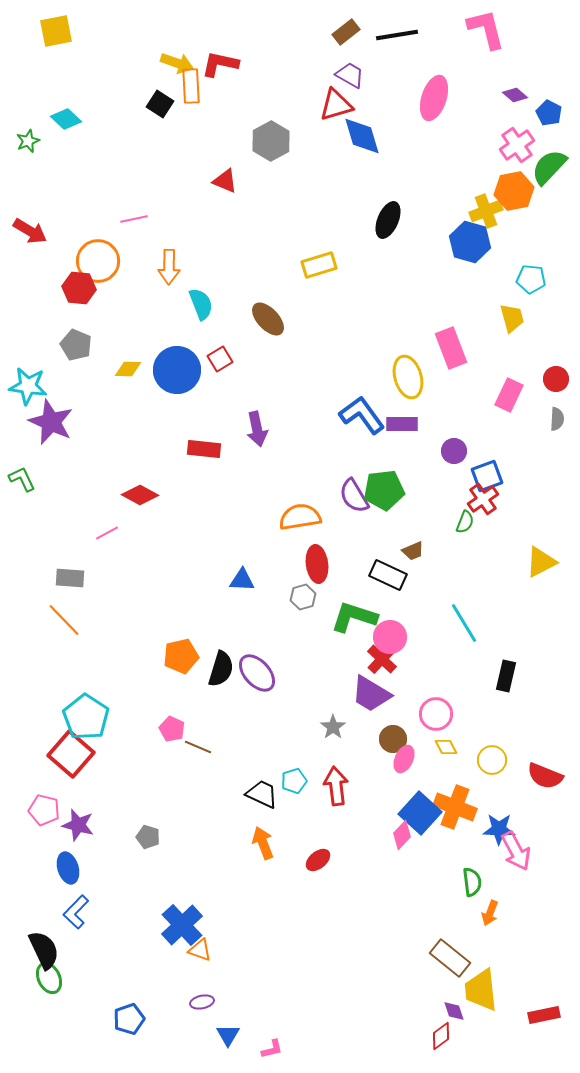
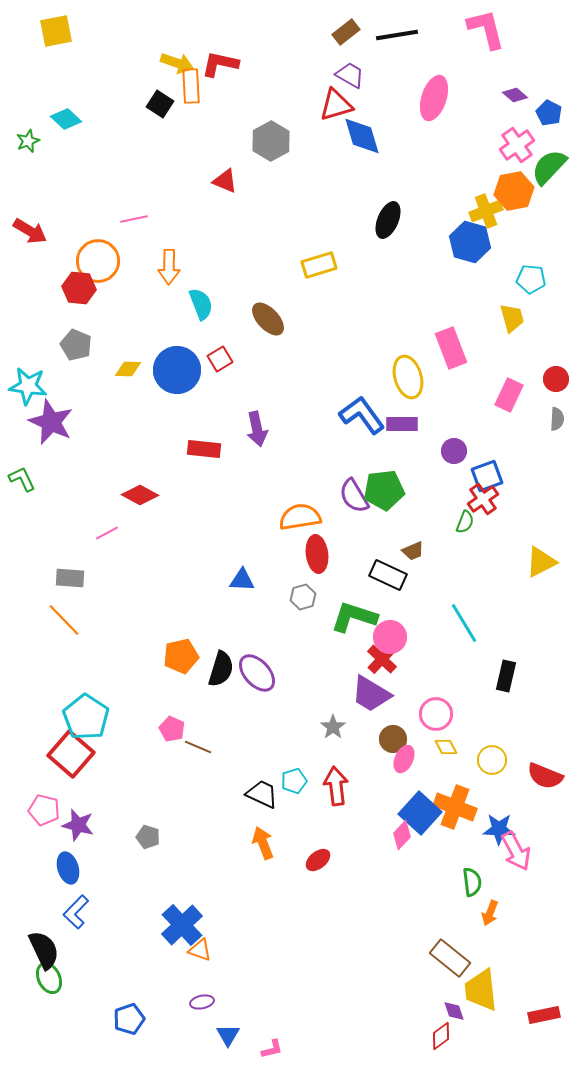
red ellipse at (317, 564): moved 10 px up
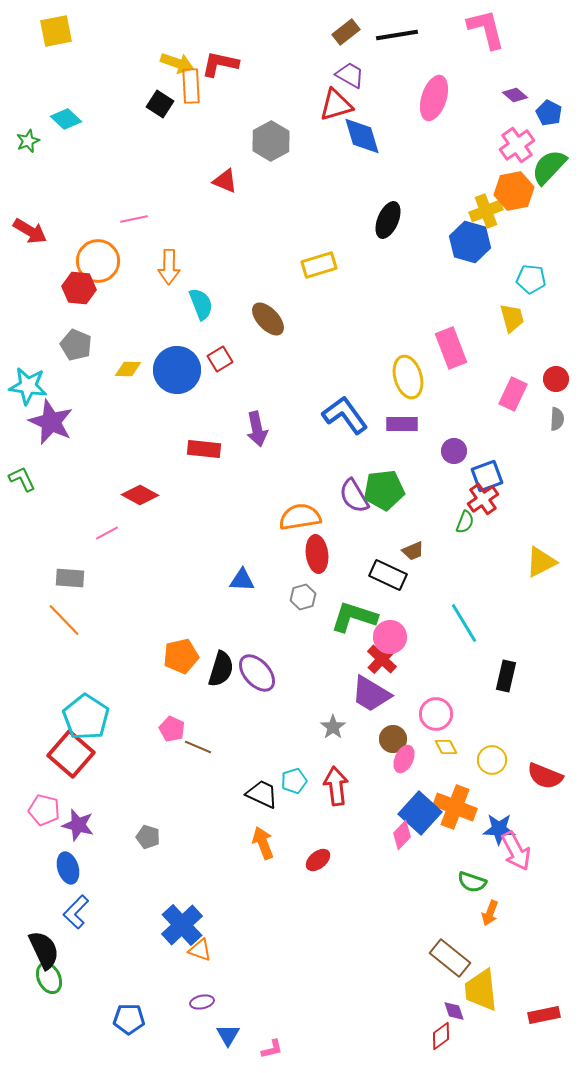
pink rectangle at (509, 395): moved 4 px right, 1 px up
blue L-shape at (362, 415): moved 17 px left
green semicircle at (472, 882): rotated 116 degrees clockwise
blue pentagon at (129, 1019): rotated 20 degrees clockwise
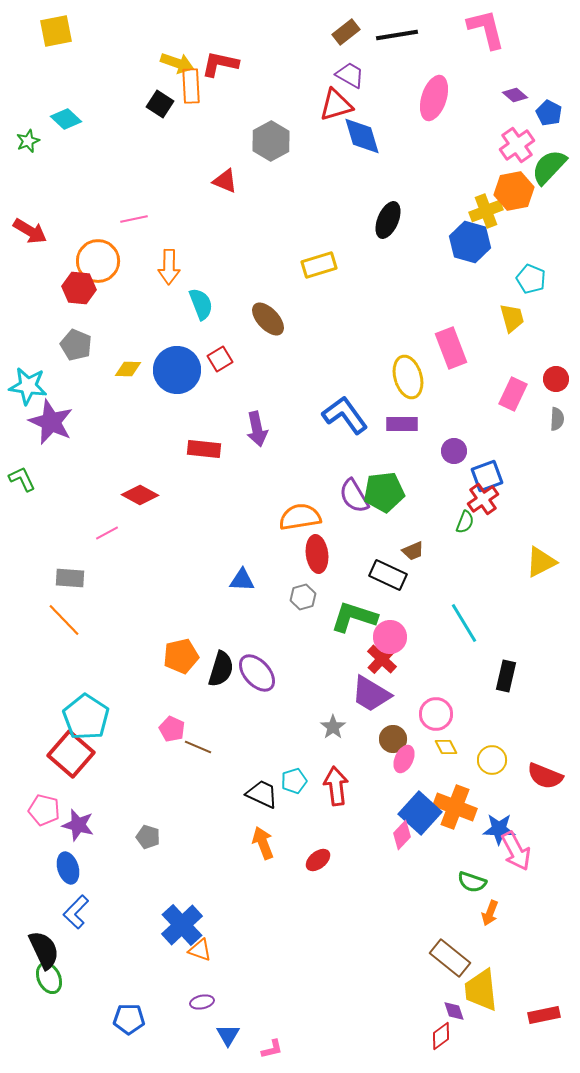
cyan pentagon at (531, 279): rotated 16 degrees clockwise
green pentagon at (384, 490): moved 2 px down
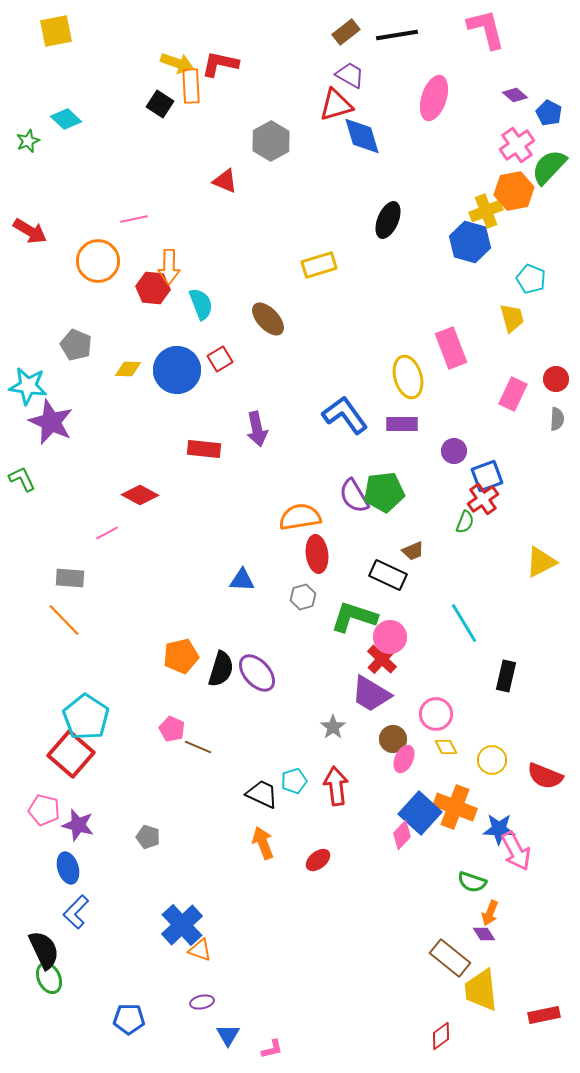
red hexagon at (79, 288): moved 74 px right
purple diamond at (454, 1011): moved 30 px right, 77 px up; rotated 15 degrees counterclockwise
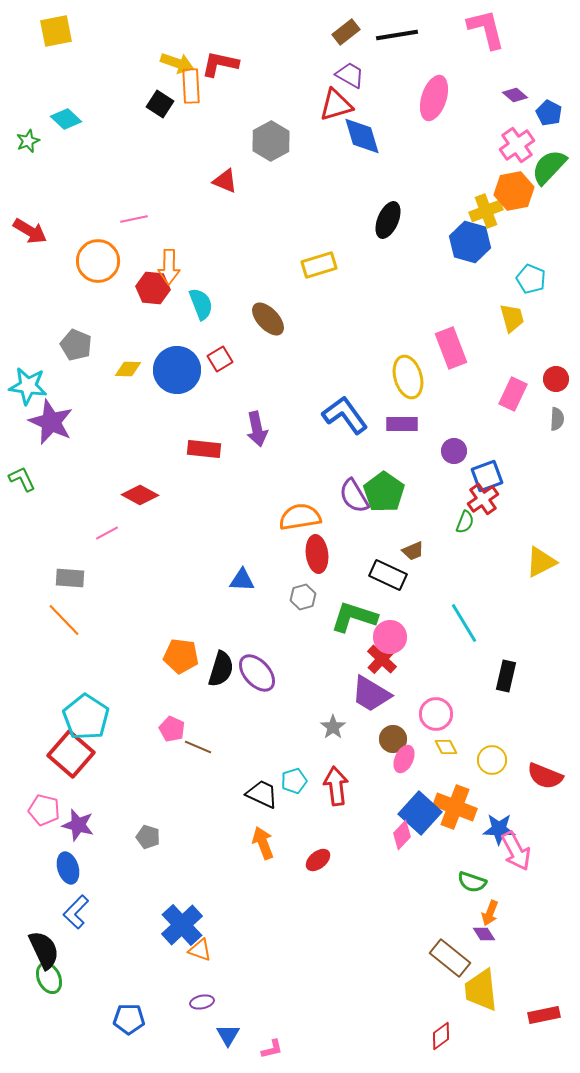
green pentagon at (384, 492): rotated 30 degrees counterclockwise
orange pentagon at (181, 656): rotated 20 degrees clockwise
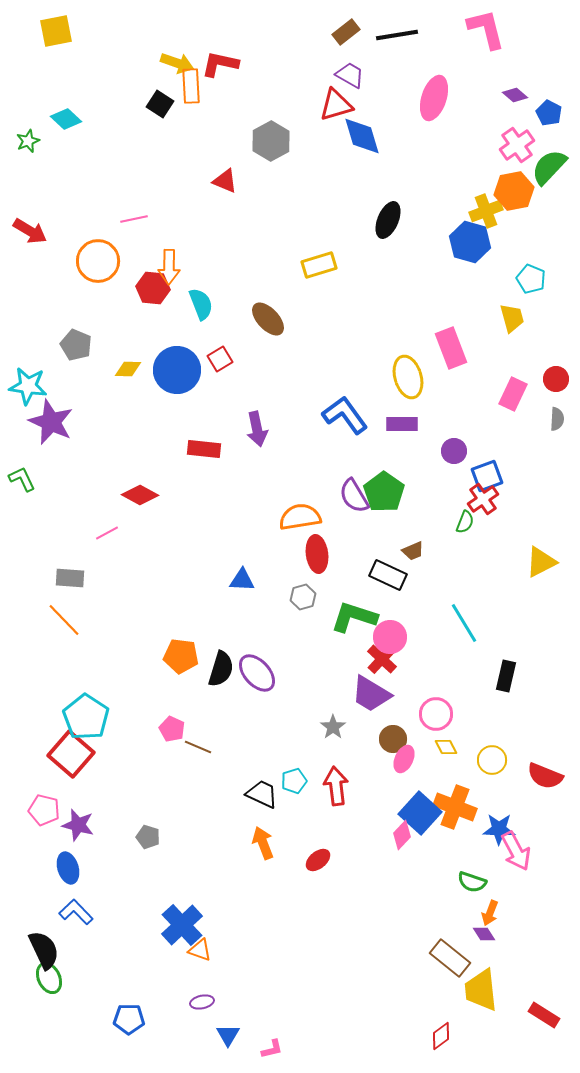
blue L-shape at (76, 912): rotated 92 degrees clockwise
red rectangle at (544, 1015): rotated 44 degrees clockwise
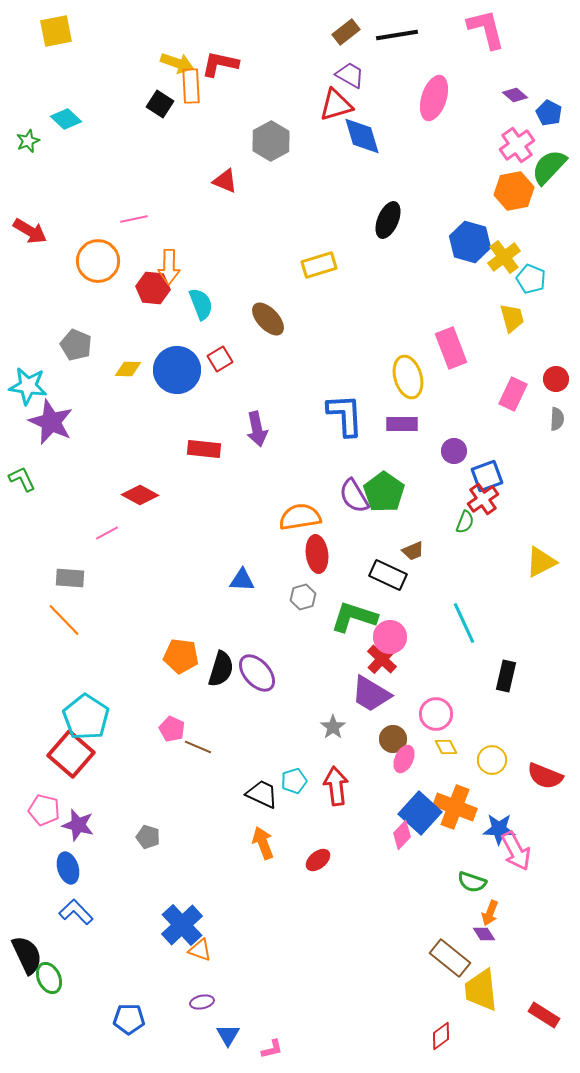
yellow cross at (486, 211): moved 18 px right, 46 px down; rotated 16 degrees counterclockwise
blue L-shape at (345, 415): rotated 33 degrees clockwise
cyan line at (464, 623): rotated 6 degrees clockwise
black semicircle at (44, 950): moved 17 px left, 5 px down
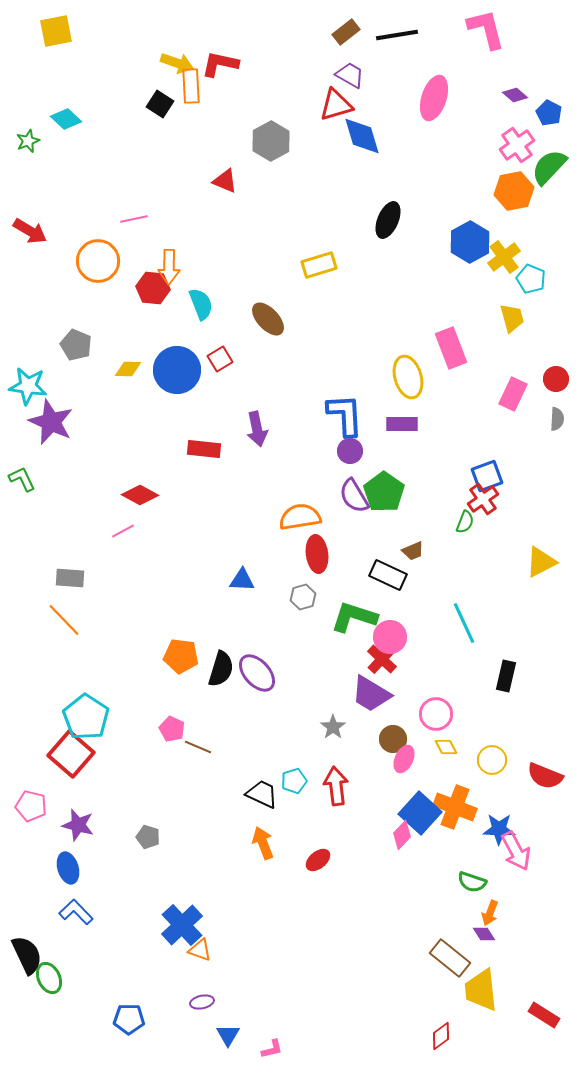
blue hexagon at (470, 242): rotated 15 degrees clockwise
purple circle at (454, 451): moved 104 px left
pink line at (107, 533): moved 16 px right, 2 px up
pink pentagon at (44, 810): moved 13 px left, 4 px up
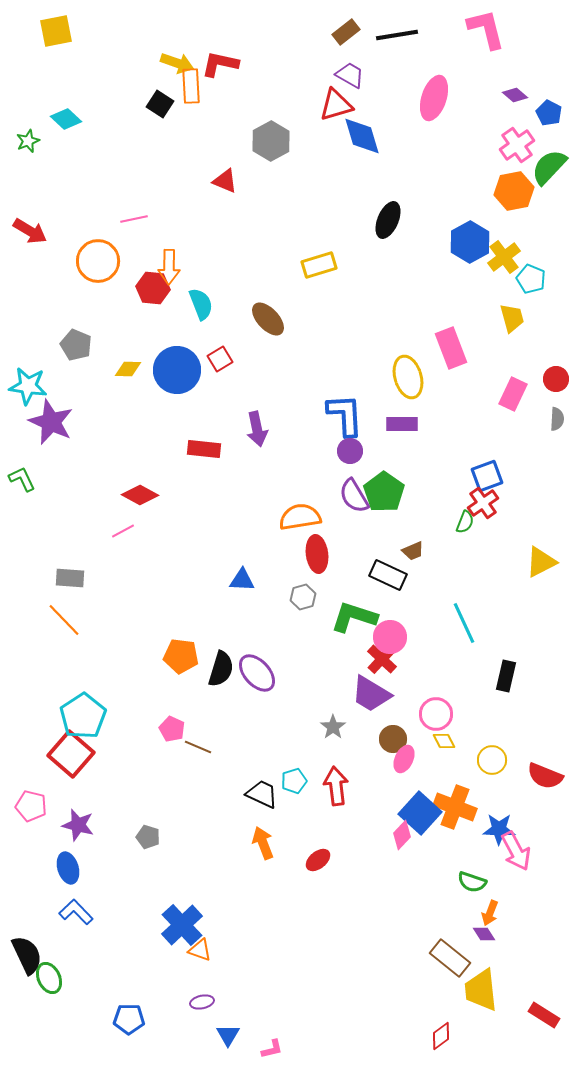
red cross at (483, 499): moved 4 px down
cyan pentagon at (86, 717): moved 3 px left, 1 px up; rotated 6 degrees clockwise
yellow diamond at (446, 747): moved 2 px left, 6 px up
